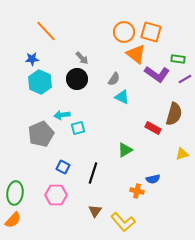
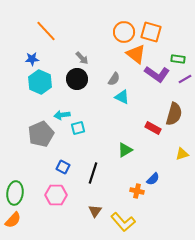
blue semicircle: rotated 32 degrees counterclockwise
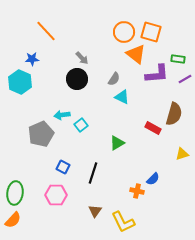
purple L-shape: rotated 40 degrees counterclockwise
cyan hexagon: moved 20 px left
cyan square: moved 3 px right, 3 px up; rotated 24 degrees counterclockwise
green triangle: moved 8 px left, 7 px up
yellow L-shape: rotated 15 degrees clockwise
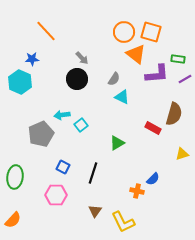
green ellipse: moved 16 px up
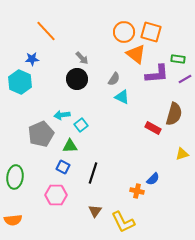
green triangle: moved 47 px left, 3 px down; rotated 28 degrees clockwise
orange semicircle: rotated 42 degrees clockwise
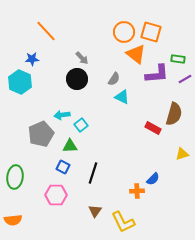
orange cross: rotated 16 degrees counterclockwise
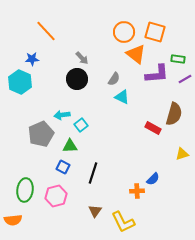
orange square: moved 4 px right
green ellipse: moved 10 px right, 13 px down
pink hexagon: moved 1 px down; rotated 15 degrees counterclockwise
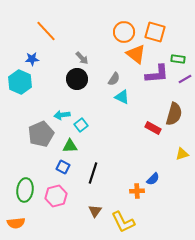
orange semicircle: moved 3 px right, 3 px down
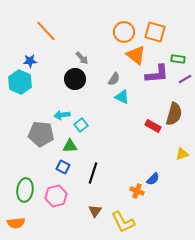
orange triangle: moved 1 px down
blue star: moved 2 px left, 2 px down
black circle: moved 2 px left
red rectangle: moved 2 px up
gray pentagon: rotated 30 degrees clockwise
orange cross: rotated 24 degrees clockwise
